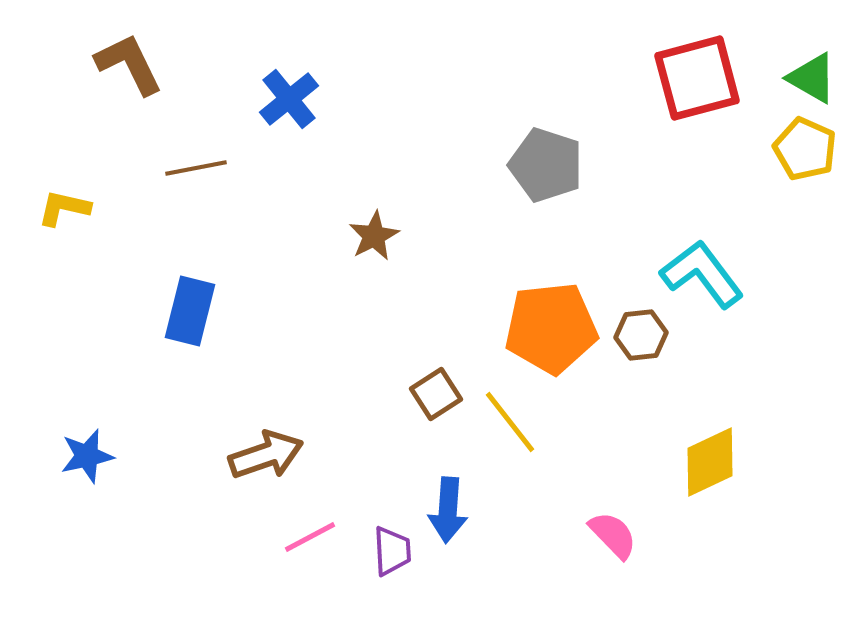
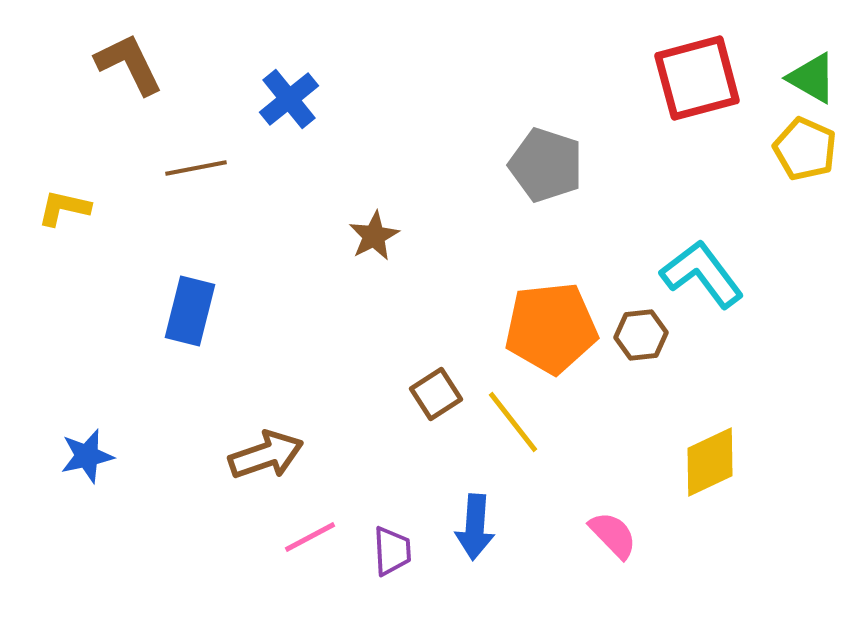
yellow line: moved 3 px right
blue arrow: moved 27 px right, 17 px down
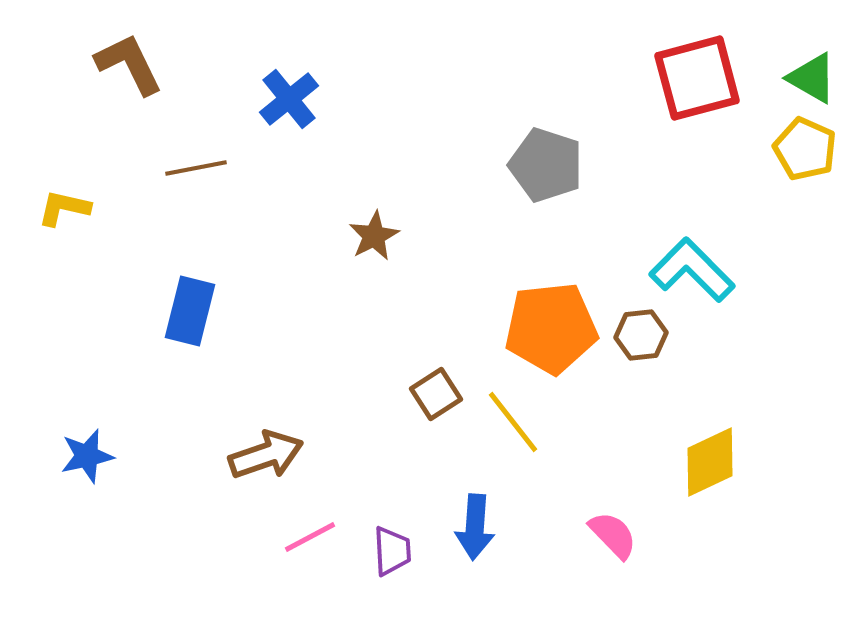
cyan L-shape: moved 10 px left, 4 px up; rotated 8 degrees counterclockwise
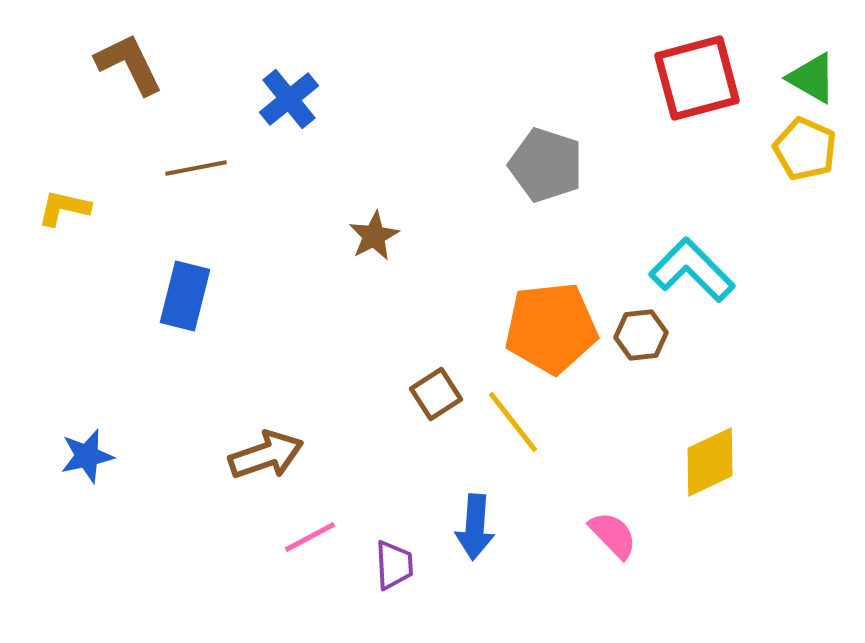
blue rectangle: moved 5 px left, 15 px up
purple trapezoid: moved 2 px right, 14 px down
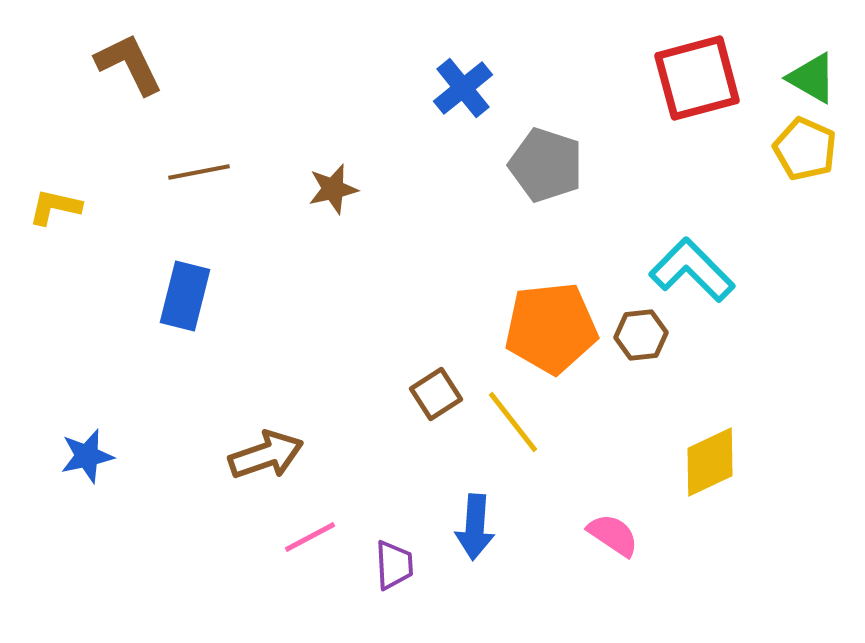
blue cross: moved 174 px right, 11 px up
brown line: moved 3 px right, 4 px down
yellow L-shape: moved 9 px left, 1 px up
brown star: moved 41 px left, 47 px up; rotated 15 degrees clockwise
pink semicircle: rotated 12 degrees counterclockwise
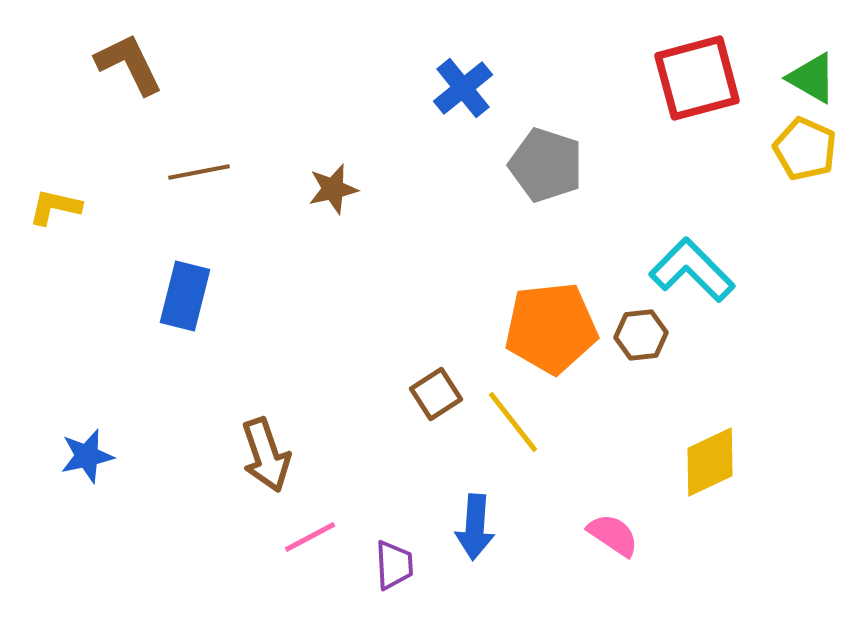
brown arrow: rotated 90 degrees clockwise
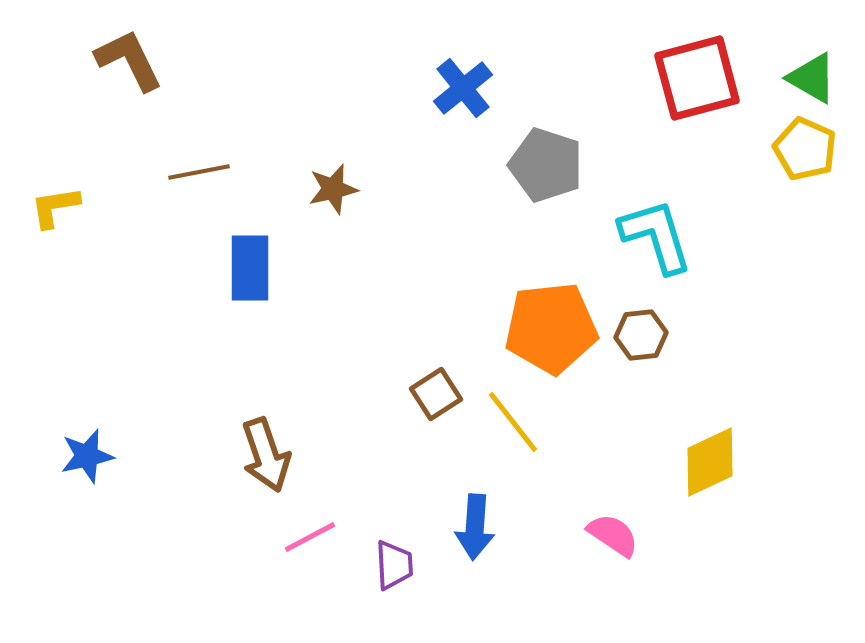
brown L-shape: moved 4 px up
yellow L-shape: rotated 22 degrees counterclockwise
cyan L-shape: moved 36 px left, 34 px up; rotated 28 degrees clockwise
blue rectangle: moved 65 px right, 28 px up; rotated 14 degrees counterclockwise
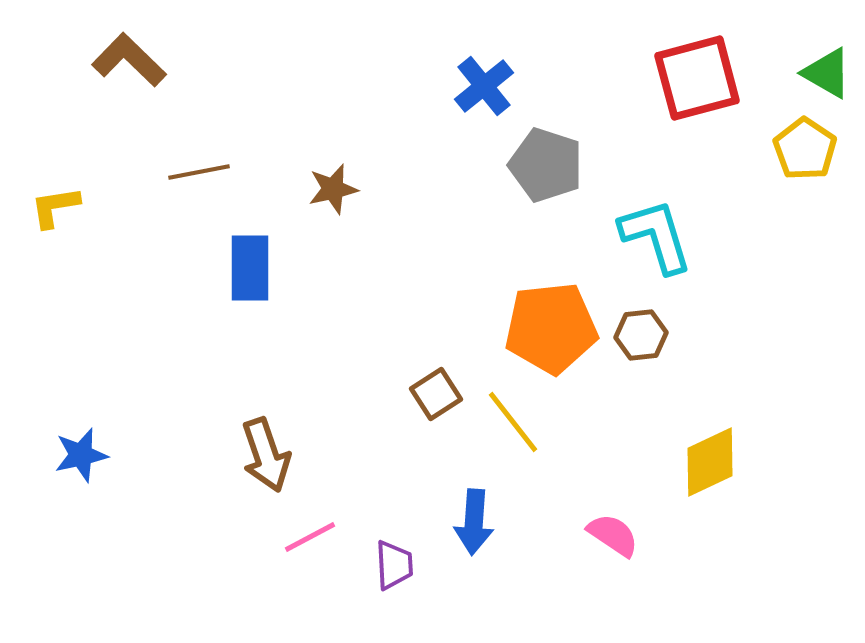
brown L-shape: rotated 20 degrees counterclockwise
green triangle: moved 15 px right, 5 px up
blue cross: moved 21 px right, 2 px up
yellow pentagon: rotated 10 degrees clockwise
blue star: moved 6 px left, 1 px up
blue arrow: moved 1 px left, 5 px up
